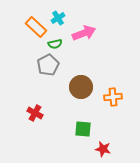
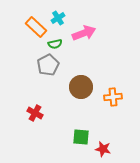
green square: moved 2 px left, 8 px down
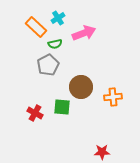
green square: moved 19 px left, 30 px up
red star: moved 1 px left, 3 px down; rotated 14 degrees counterclockwise
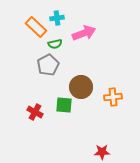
cyan cross: moved 1 px left; rotated 24 degrees clockwise
green square: moved 2 px right, 2 px up
red cross: moved 1 px up
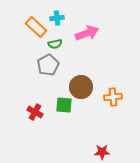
pink arrow: moved 3 px right
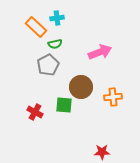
pink arrow: moved 13 px right, 19 px down
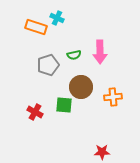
cyan cross: rotated 32 degrees clockwise
orange rectangle: rotated 25 degrees counterclockwise
green semicircle: moved 19 px right, 11 px down
pink arrow: rotated 110 degrees clockwise
gray pentagon: rotated 10 degrees clockwise
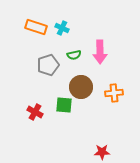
cyan cross: moved 5 px right, 10 px down
orange cross: moved 1 px right, 4 px up
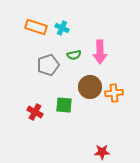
brown circle: moved 9 px right
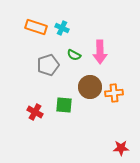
green semicircle: rotated 40 degrees clockwise
red star: moved 19 px right, 4 px up
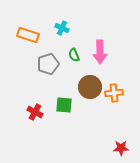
orange rectangle: moved 8 px left, 8 px down
green semicircle: rotated 40 degrees clockwise
gray pentagon: moved 1 px up
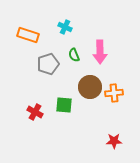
cyan cross: moved 3 px right, 1 px up
red star: moved 7 px left, 7 px up
